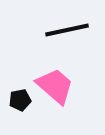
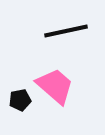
black line: moved 1 px left, 1 px down
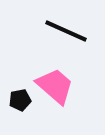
black line: rotated 36 degrees clockwise
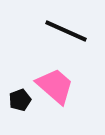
black pentagon: rotated 10 degrees counterclockwise
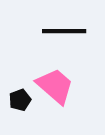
black line: moved 2 px left; rotated 24 degrees counterclockwise
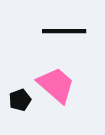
pink trapezoid: moved 1 px right, 1 px up
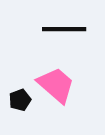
black line: moved 2 px up
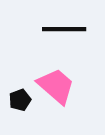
pink trapezoid: moved 1 px down
